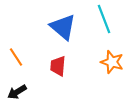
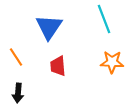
blue triangle: moved 14 px left; rotated 24 degrees clockwise
orange star: rotated 15 degrees counterclockwise
red trapezoid: rotated 10 degrees counterclockwise
black arrow: moved 1 px right, 1 px down; rotated 54 degrees counterclockwise
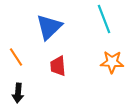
blue triangle: rotated 12 degrees clockwise
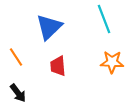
black arrow: rotated 42 degrees counterclockwise
